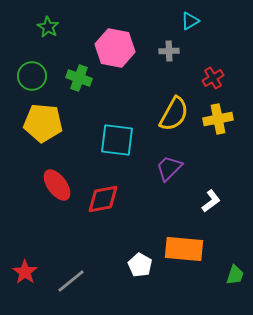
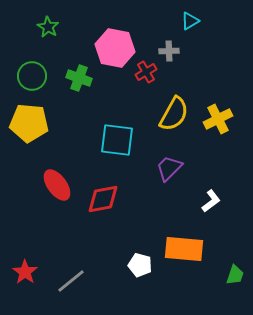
red cross: moved 67 px left, 6 px up
yellow cross: rotated 16 degrees counterclockwise
yellow pentagon: moved 14 px left
white pentagon: rotated 15 degrees counterclockwise
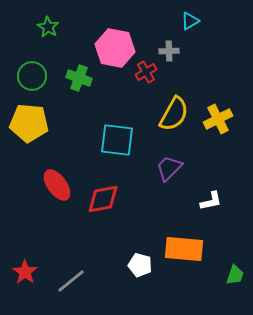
white L-shape: rotated 25 degrees clockwise
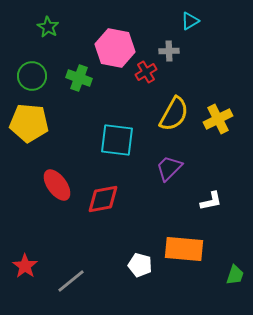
red star: moved 6 px up
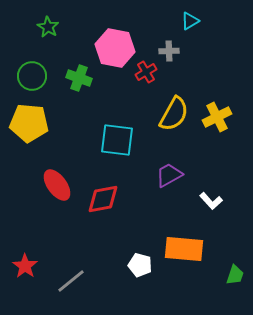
yellow cross: moved 1 px left, 2 px up
purple trapezoid: moved 7 px down; rotated 16 degrees clockwise
white L-shape: rotated 60 degrees clockwise
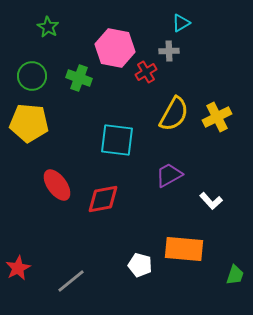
cyan triangle: moved 9 px left, 2 px down
red star: moved 7 px left, 2 px down; rotated 10 degrees clockwise
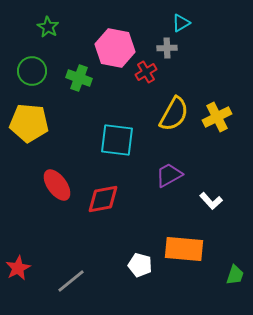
gray cross: moved 2 px left, 3 px up
green circle: moved 5 px up
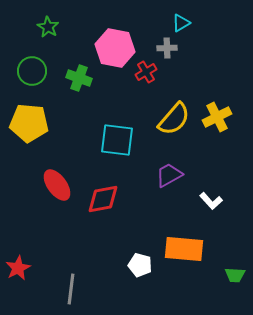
yellow semicircle: moved 5 px down; rotated 12 degrees clockwise
green trapezoid: rotated 75 degrees clockwise
gray line: moved 8 px down; rotated 44 degrees counterclockwise
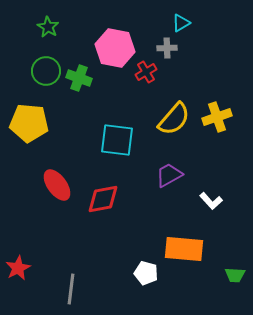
green circle: moved 14 px right
yellow cross: rotated 8 degrees clockwise
white pentagon: moved 6 px right, 8 px down
